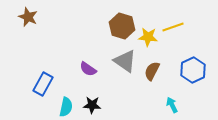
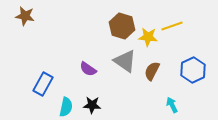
brown star: moved 3 px left, 1 px up; rotated 12 degrees counterclockwise
yellow line: moved 1 px left, 1 px up
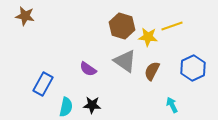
blue hexagon: moved 2 px up
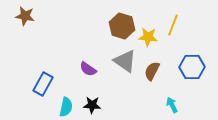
yellow line: moved 1 px right, 1 px up; rotated 50 degrees counterclockwise
blue hexagon: moved 1 px left, 1 px up; rotated 25 degrees clockwise
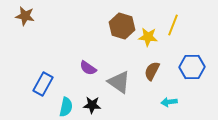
gray triangle: moved 6 px left, 21 px down
purple semicircle: moved 1 px up
cyan arrow: moved 3 px left, 3 px up; rotated 70 degrees counterclockwise
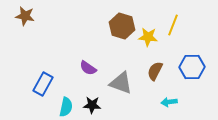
brown semicircle: moved 3 px right
gray triangle: moved 2 px right, 1 px down; rotated 15 degrees counterclockwise
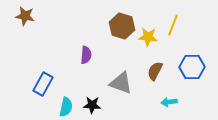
purple semicircle: moved 2 px left, 13 px up; rotated 120 degrees counterclockwise
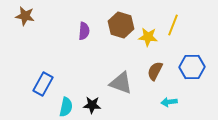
brown hexagon: moved 1 px left, 1 px up
purple semicircle: moved 2 px left, 24 px up
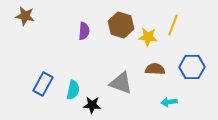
brown semicircle: moved 2 px up; rotated 66 degrees clockwise
cyan semicircle: moved 7 px right, 17 px up
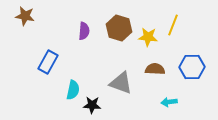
brown hexagon: moved 2 px left, 3 px down
blue rectangle: moved 5 px right, 22 px up
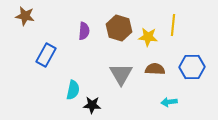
yellow line: rotated 15 degrees counterclockwise
blue rectangle: moved 2 px left, 7 px up
gray triangle: moved 9 px up; rotated 40 degrees clockwise
